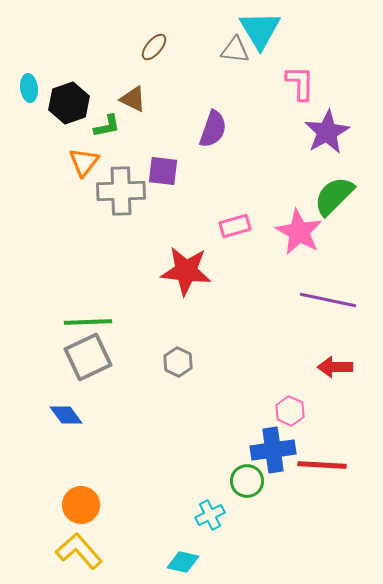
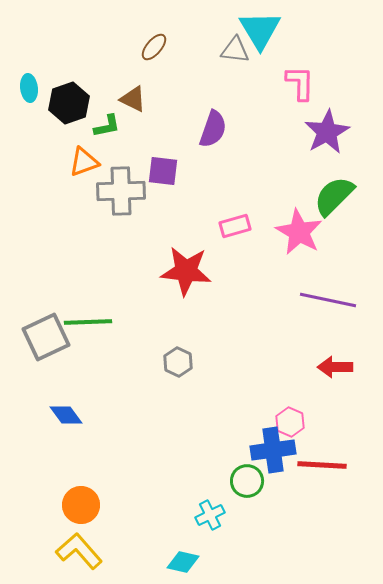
orange triangle: rotated 32 degrees clockwise
gray square: moved 42 px left, 20 px up
pink hexagon: moved 11 px down
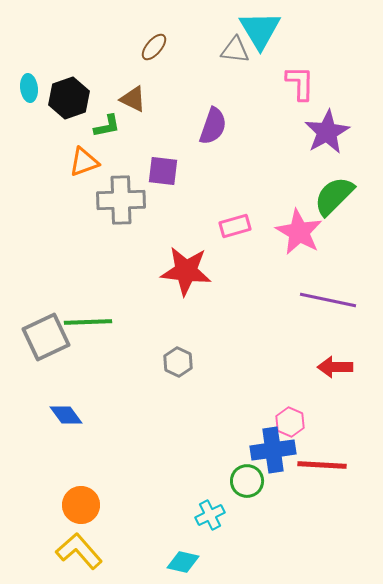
black hexagon: moved 5 px up
purple semicircle: moved 3 px up
gray cross: moved 9 px down
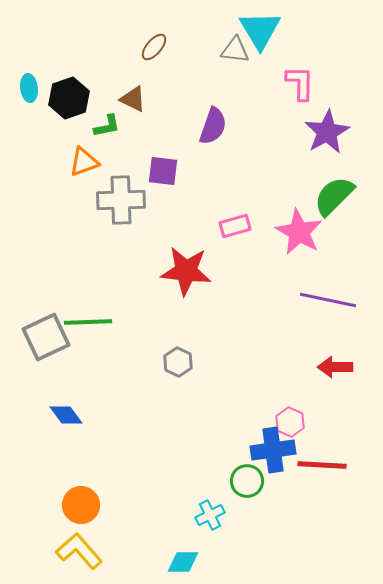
cyan diamond: rotated 12 degrees counterclockwise
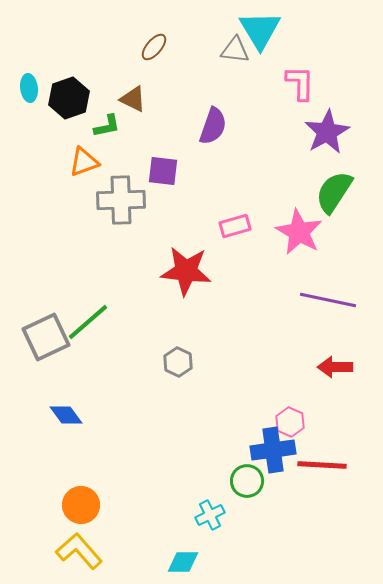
green semicircle: moved 4 px up; rotated 12 degrees counterclockwise
green line: rotated 39 degrees counterclockwise
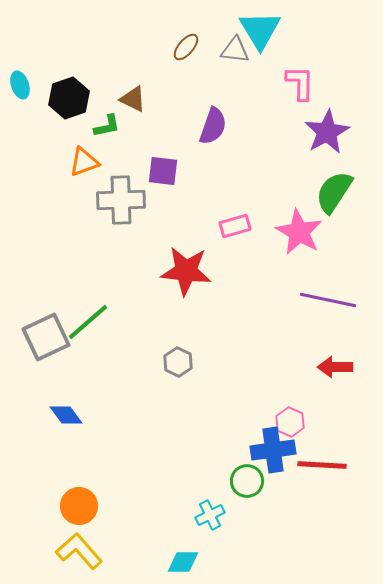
brown ellipse: moved 32 px right
cyan ellipse: moved 9 px left, 3 px up; rotated 12 degrees counterclockwise
orange circle: moved 2 px left, 1 px down
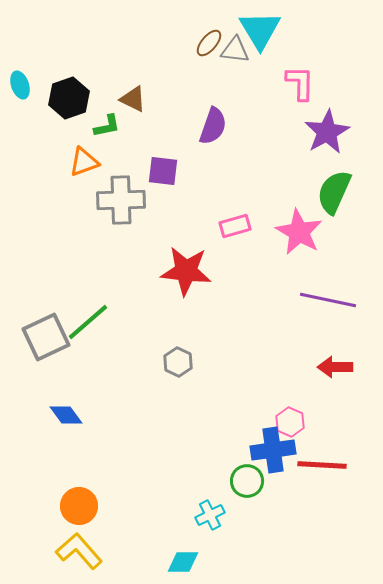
brown ellipse: moved 23 px right, 4 px up
green semicircle: rotated 9 degrees counterclockwise
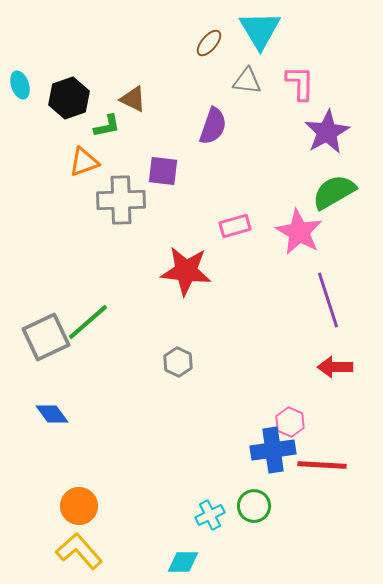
gray triangle: moved 12 px right, 31 px down
green semicircle: rotated 36 degrees clockwise
purple line: rotated 60 degrees clockwise
blue diamond: moved 14 px left, 1 px up
green circle: moved 7 px right, 25 px down
